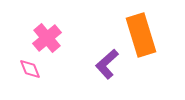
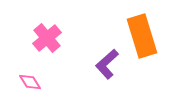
orange rectangle: moved 1 px right, 1 px down
pink diamond: moved 13 px down; rotated 10 degrees counterclockwise
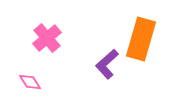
orange rectangle: moved 1 px left, 3 px down; rotated 33 degrees clockwise
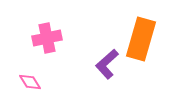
pink cross: rotated 28 degrees clockwise
